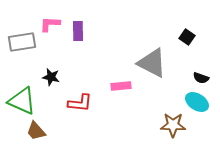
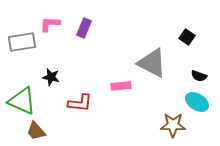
purple rectangle: moved 6 px right, 3 px up; rotated 24 degrees clockwise
black semicircle: moved 2 px left, 2 px up
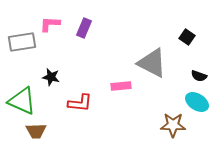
brown trapezoid: rotated 50 degrees counterclockwise
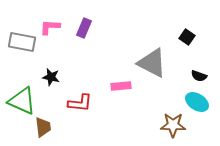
pink L-shape: moved 3 px down
gray rectangle: rotated 20 degrees clockwise
brown trapezoid: moved 7 px right, 4 px up; rotated 95 degrees counterclockwise
